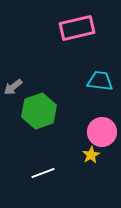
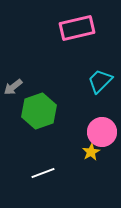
cyan trapezoid: rotated 52 degrees counterclockwise
yellow star: moved 3 px up
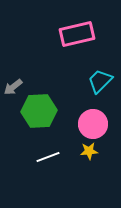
pink rectangle: moved 6 px down
green hexagon: rotated 16 degrees clockwise
pink circle: moved 9 px left, 8 px up
yellow star: moved 2 px left, 1 px up; rotated 24 degrees clockwise
white line: moved 5 px right, 16 px up
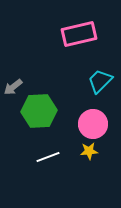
pink rectangle: moved 2 px right
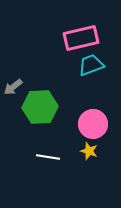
pink rectangle: moved 2 px right, 4 px down
cyan trapezoid: moved 9 px left, 16 px up; rotated 24 degrees clockwise
green hexagon: moved 1 px right, 4 px up
yellow star: rotated 24 degrees clockwise
white line: rotated 30 degrees clockwise
